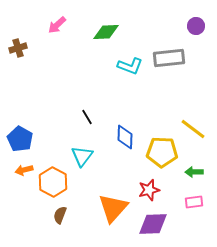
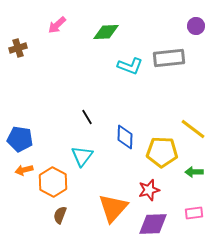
blue pentagon: rotated 20 degrees counterclockwise
pink rectangle: moved 11 px down
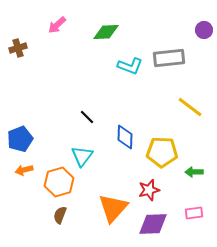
purple circle: moved 8 px right, 4 px down
black line: rotated 14 degrees counterclockwise
yellow line: moved 3 px left, 22 px up
blue pentagon: rotated 30 degrees counterclockwise
orange hexagon: moved 6 px right; rotated 16 degrees clockwise
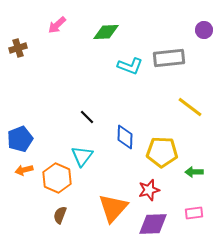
orange hexagon: moved 2 px left, 4 px up; rotated 20 degrees counterclockwise
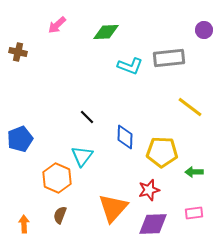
brown cross: moved 4 px down; rotated 30 degrees clockwise
orange arrow: moved 54 px down; rotated 102 degrees clockwise
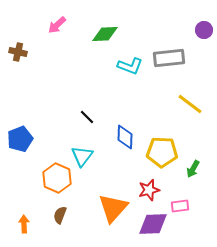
green diamond: moved 1 px left, 2 px down
yellow line: moved 3 px up
green arrow: moved 1 px left, 3 px up; rotated 60 degrees counterclockwise
pink rectangle: moved 14 px left, 7 px up
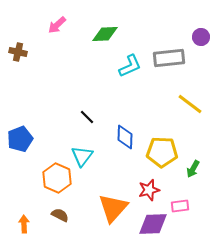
purple circle: moved 3 px left, 7 px down
cyan L-shape: rotated 45 degrees counterclockwise
brown semicircle: rotated 96 degrees clockwise
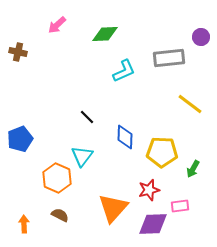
cyan L-shape: moved 6 px left, 5 px down
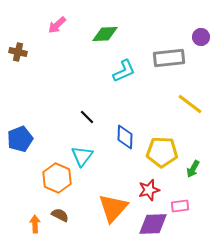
orange arrow: moved 11 px right
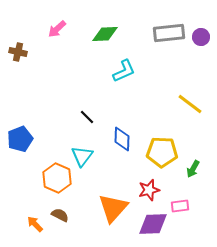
pink arrow: moved 4 px down
gray rectangle: moved 25 px up
blue diamond: moved 3 px left, 2 px down
orange arrow: rotated 42 degrees counterclockwise
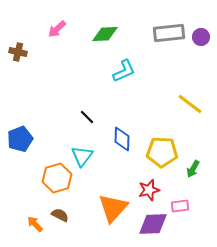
orange hexagon: rotated 20 degrees clockwise
